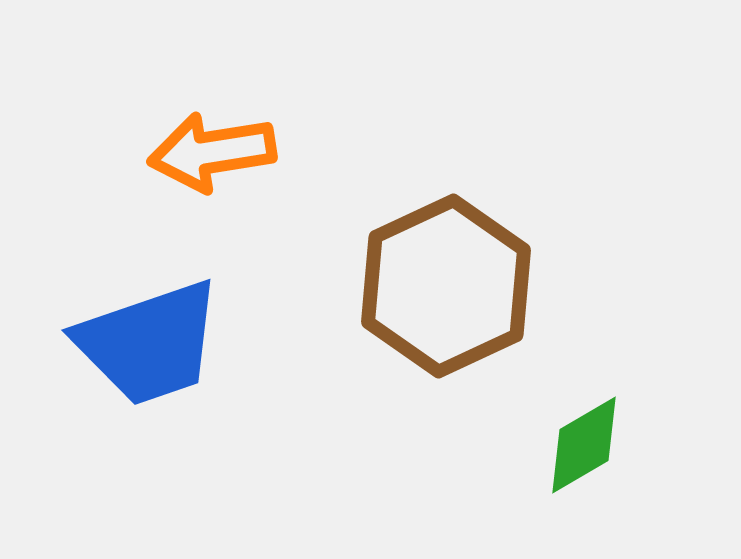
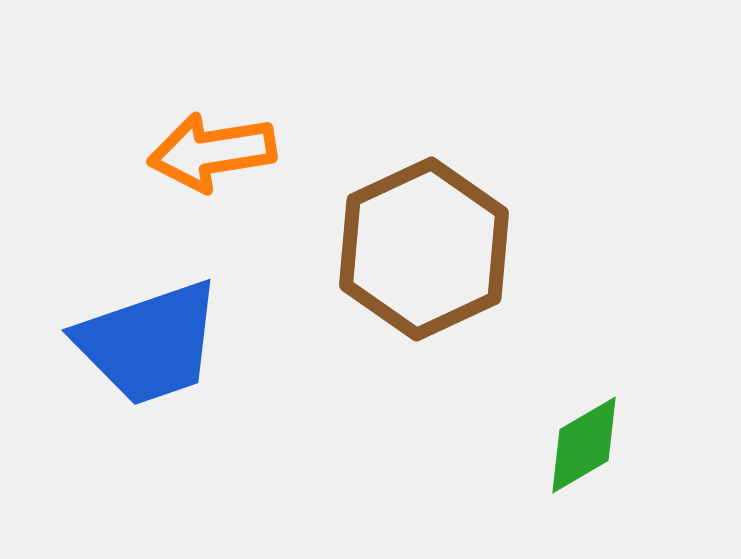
brown hexagon: moved 22 px left, 37 px up
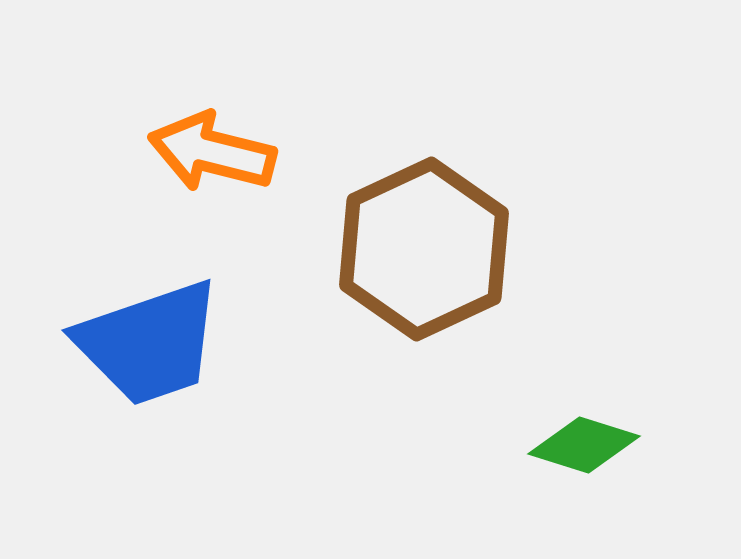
orange arrow: rotated 23 degrees clockwise
green diamond: rotated 48 degrees clockwise
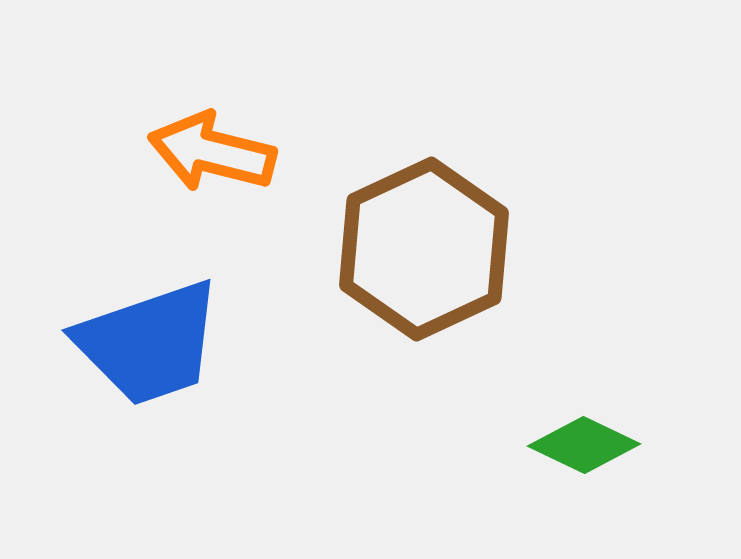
green diamond: rotated 8 degrees clockwise
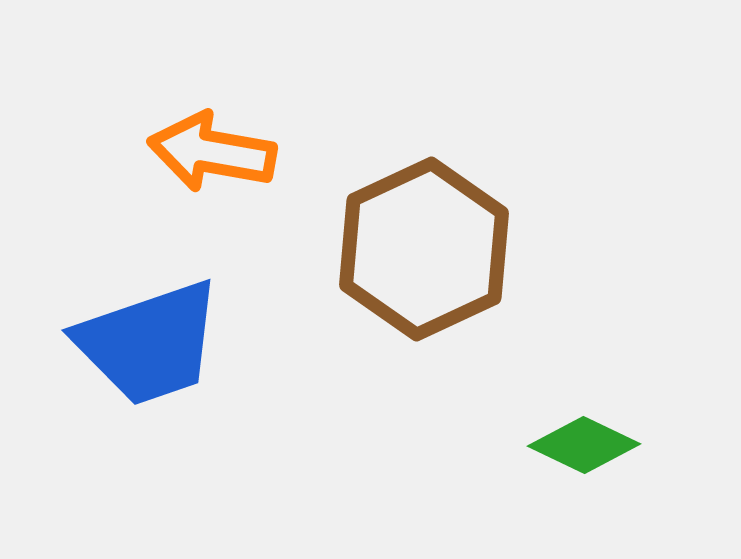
orange arrow: rotated 4 degrees counterclockwise
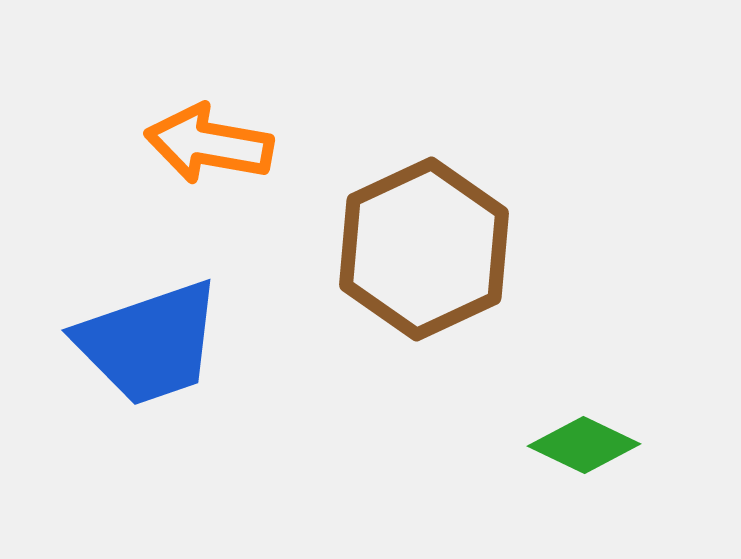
orange arrow: moved 3 px left, 8 px up
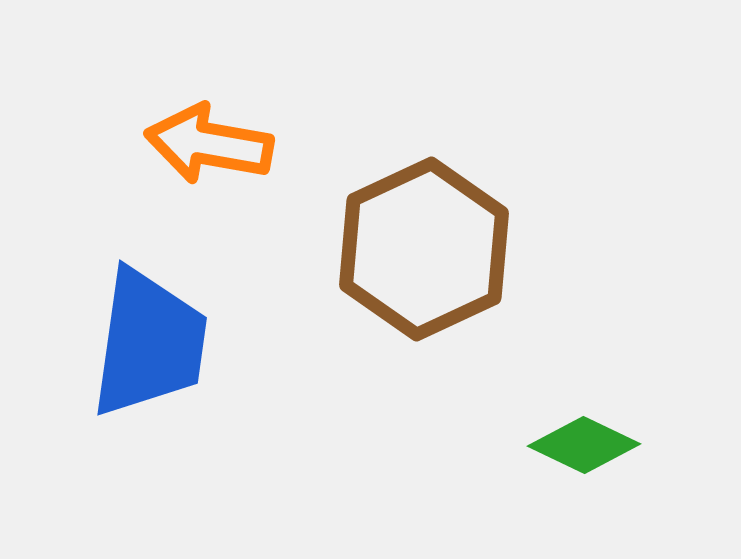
blue trapezoid: rotated 63 degrees counterclockwise
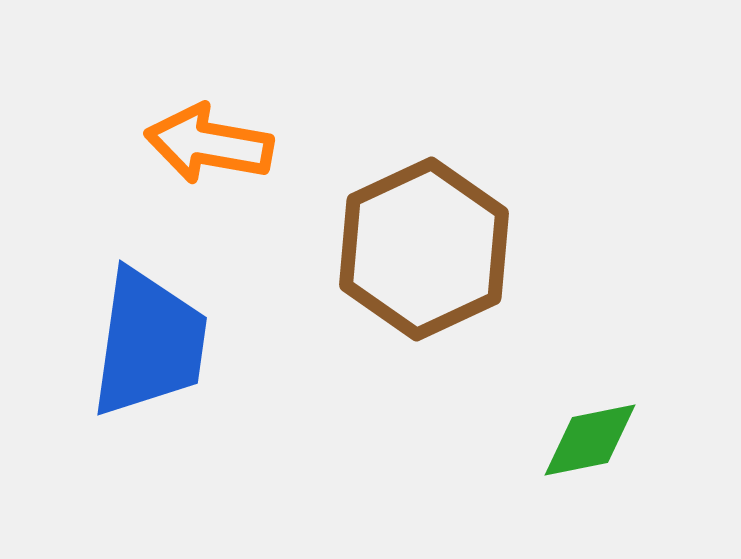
green diamond: moved 6 px right, 5 px up; rotated 37 degrees counterclockwise
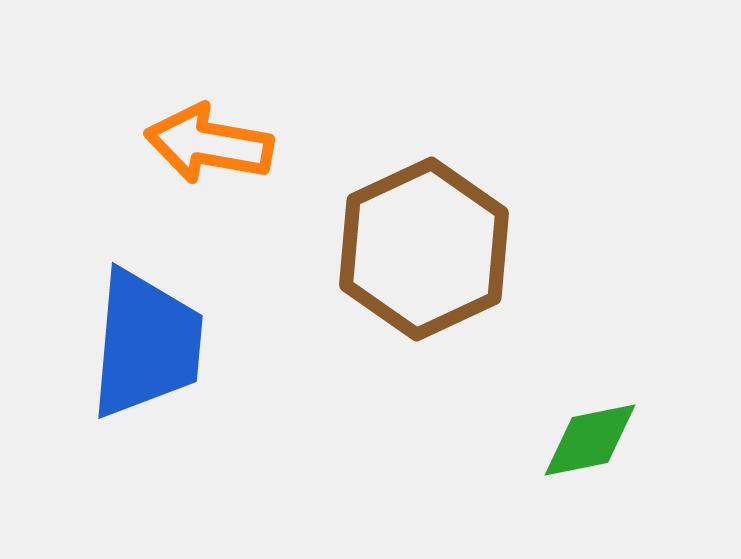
blue trapezoid: moved 3 px left, 1 px down; rotated 3 degrees counterclockwise
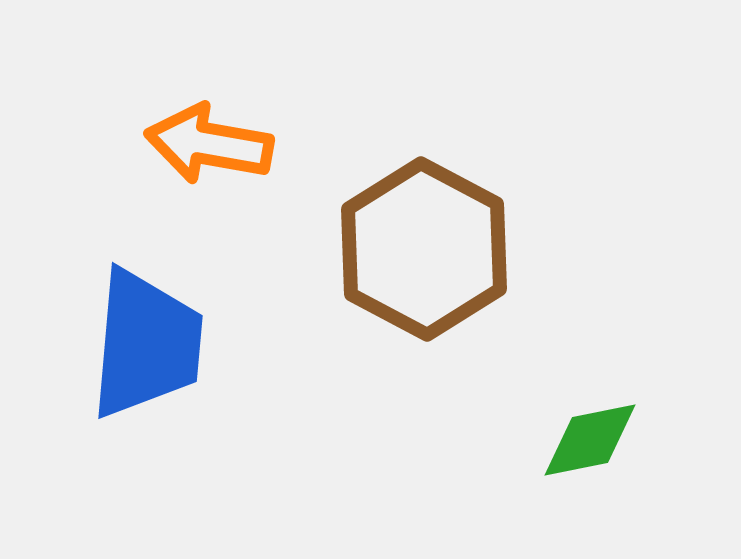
brown hexagon: rotated 7 degrees counterclockwise
